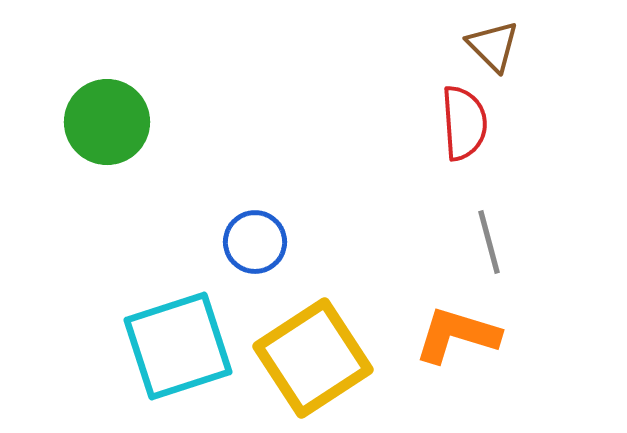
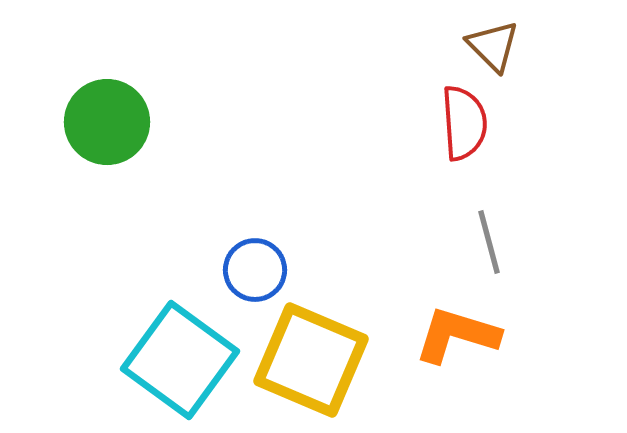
blue circle: moved 28 px down
cyan square: moved 2 px right, 14 px down; rotated 36 degrees counterclockwise
yellow square: moved 2 px left, 2 px down; rotated 34 degrees counterclockwise
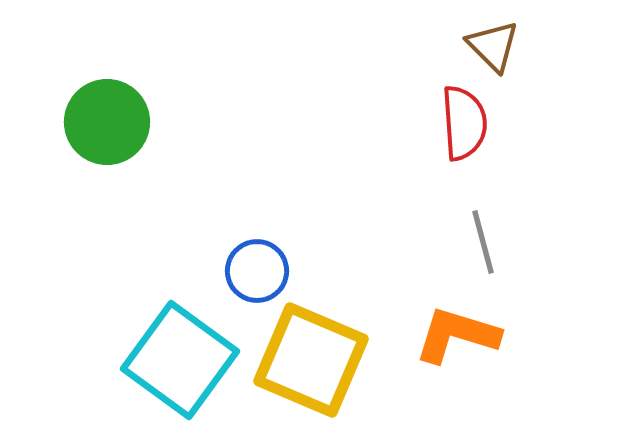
gray line: moved 6 px left
blue circle: moved 2 px right, 1 px down
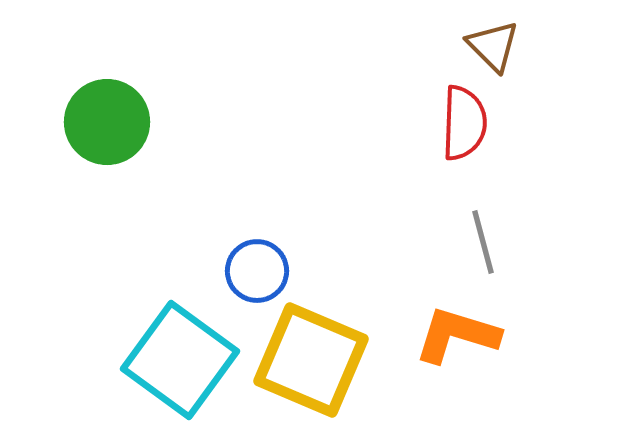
red semicircle: rotated 6 degrees clockwise
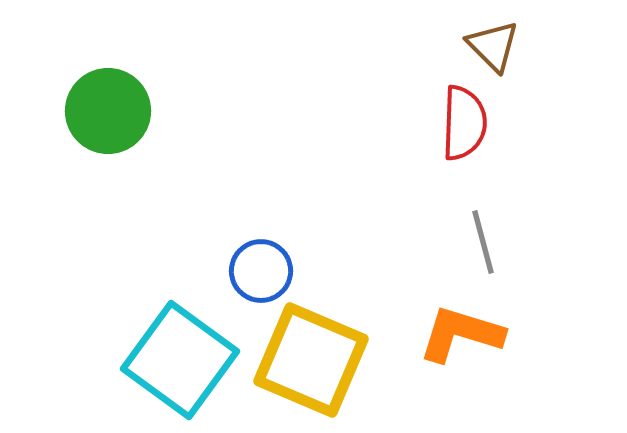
green circle: moved 1 px right, 11 px up
blue circle: moved 4 px right
orange L-shape: moved 4 px right, 1 px up
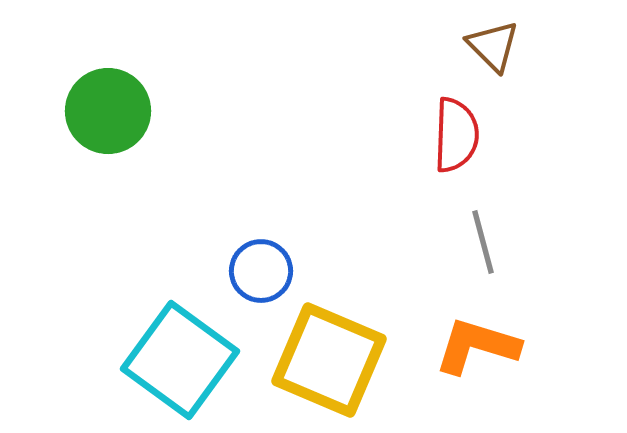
red semicircle: moved 8 px left, 12 px down
orange L-shape: moved 16 px right, 12 px down
yellow square: moved 18 px right
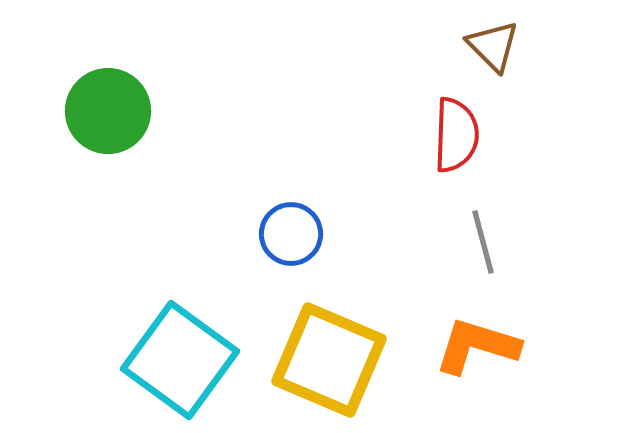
blue circle: moved 30 px right, 37 px up
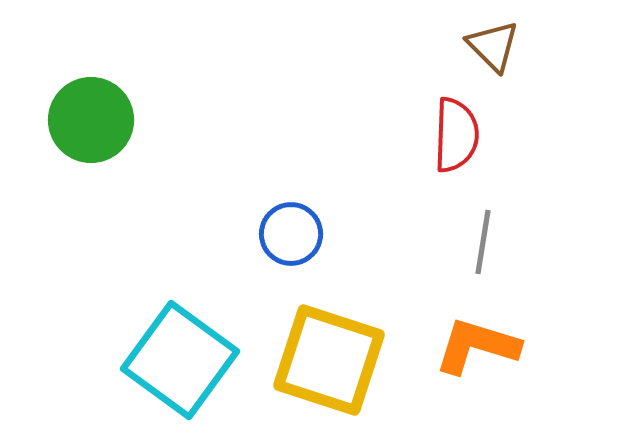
green circle: moved 17 px left, 9 px down
gray line: rotated 24 degrees clockwise
yellow square: rotated 5 degrees counterclockwise
